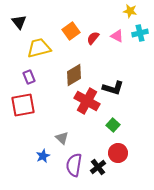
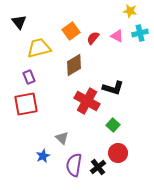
brown diamond: moved 10 px up
red square: moved 3 px right, 1 px up
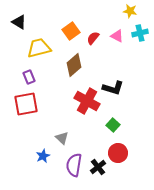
black triangle: rotated 21 degrees counterclockwise
brown diamond: rotated 10 degrees counterclockwise
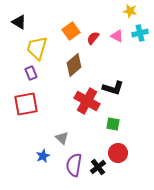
yellow trapezoid: moved 2 px left; rotated 60 degrees counterclockwise
purple rectangle: moved 2 px right, 4 px up
green square: moved 1 px up; rotated 32 degrees counterclockwise
